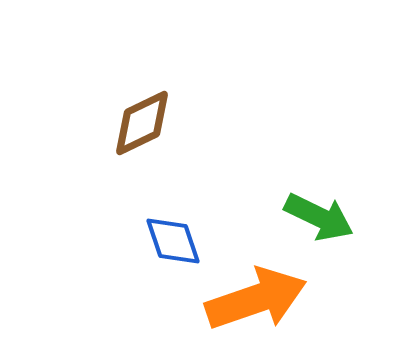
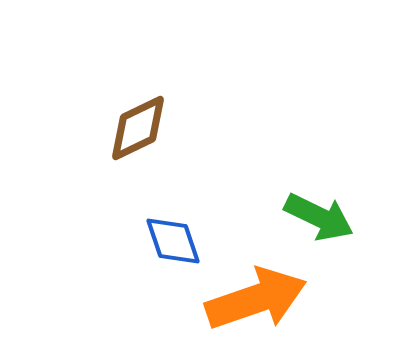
brown diamond: moved 4 px left, 5 px down
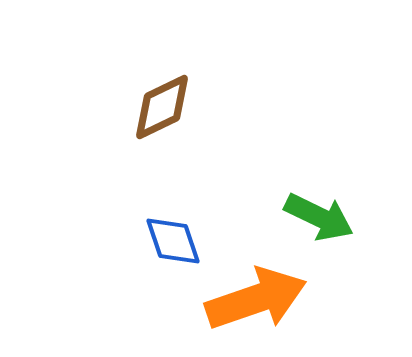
brown diamond: moved 24 px right, 21 px up
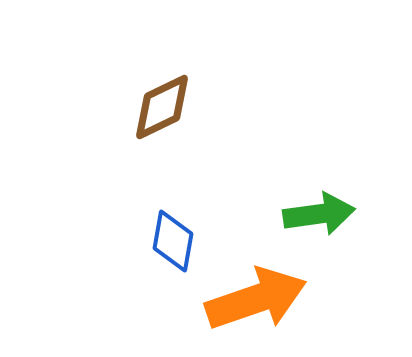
green arrow: moved 3 px up; rotated 34 degrees counterclockwise
blue diamond: rotated 28 degrees clockwise
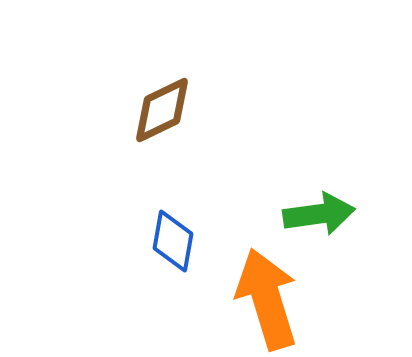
brown diamond: moved 3 px down
orange arrow: moved 11 px right; rotated 88 degrees counterclockwise
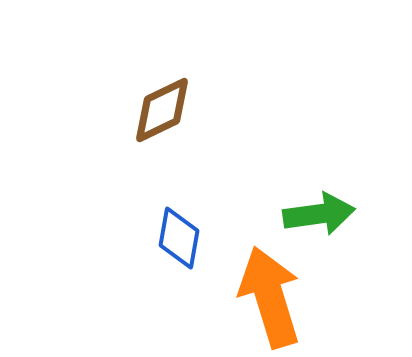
blue diamond: moved 6 px right, 3 px up
orange arrow: moved 3 px right, 2 px up
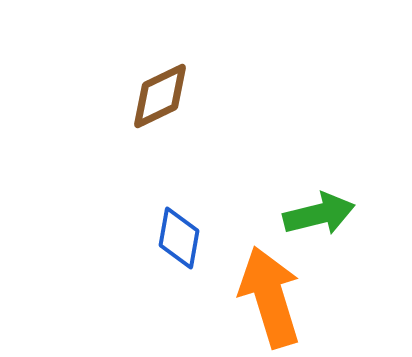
brown diamond: moved 2 px left, 14 px up
green arrow: rotated 6 degrees counterclockwise
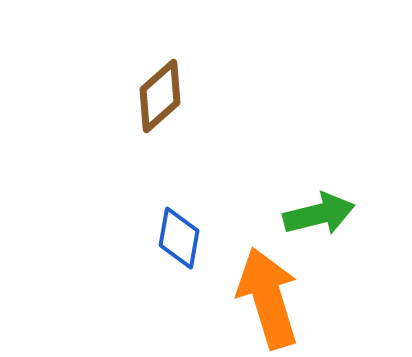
brown diamond: rotated 16 degrees counterclockwise
orange arrow: moved 2 px left, 1 px down
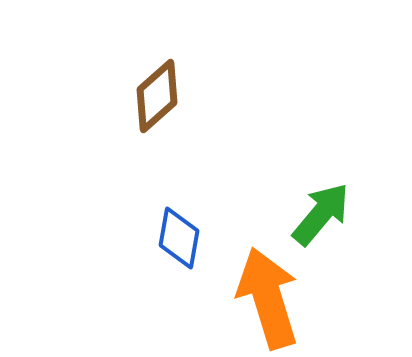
brown diamond: moved 3 px left
green arrow: moved 2 px right; rotated 36 degrees counterclockwise
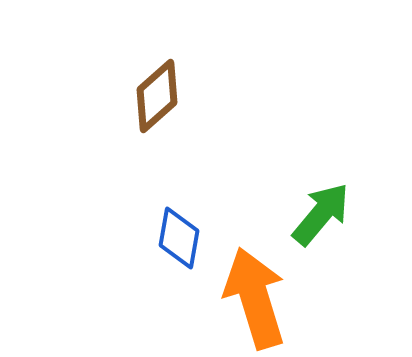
orange arrow: moved 13 px left
